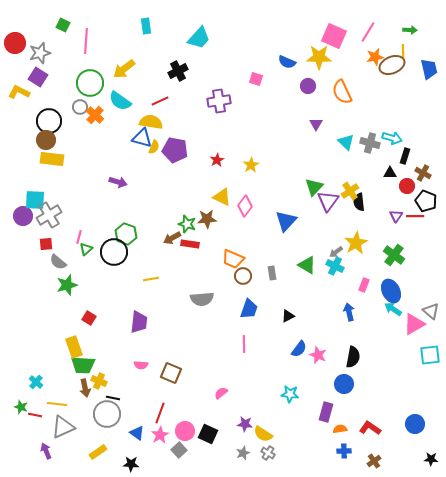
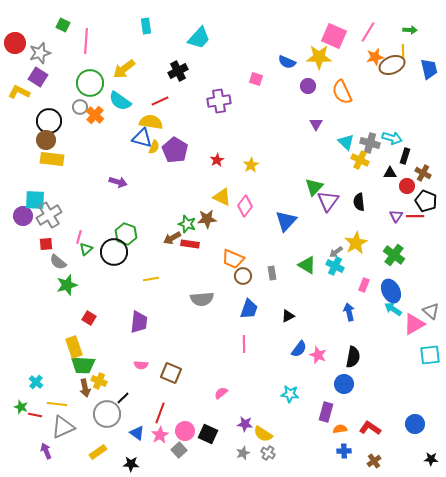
purple pentagon at (175, 150): rotated 20 degrees clockwise
yellow cross at (350, 191): moved 10 px right, 31 px up; rotated 30 degrees counterclockwise
black line at (113, 398): moved 10 px right; rotated 56 degrees counterclockwise
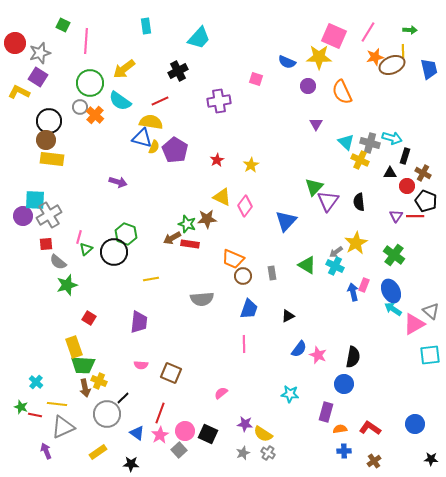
blue arrow at (349, 312): moved 4 px right, 20 px up
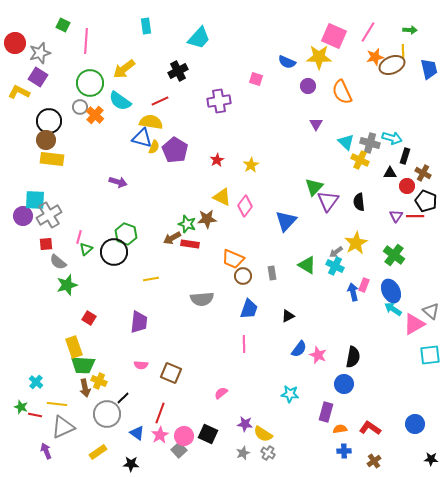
pink circle at (185, 431): moved 1 px left, 5 px down
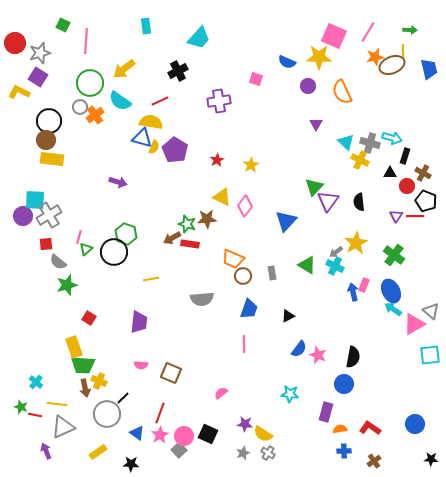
orange cross at (95, 115): rotated 12 degrees clockwise
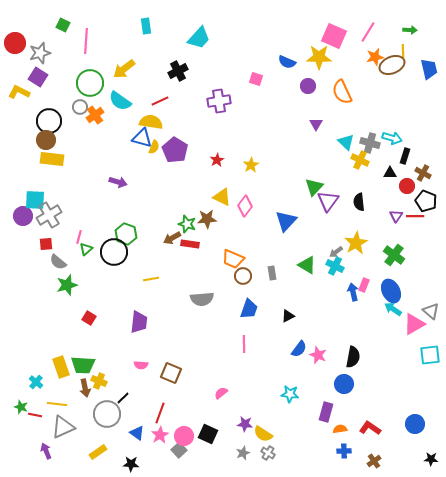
yellow rectangle at (74, 347): moved 13 px left, 20 px down
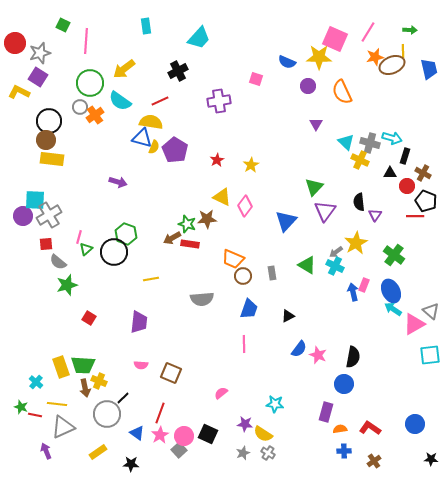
pink square at (334, 36): moved 1 px right, 3 px down
purple triangle at (328, 201): moved 3 px left, 10 px down
purple triangle at (396, 216): moved 21 px left, 1 px up
cyan star at (290, 394): moved 15 px left, 10 px down
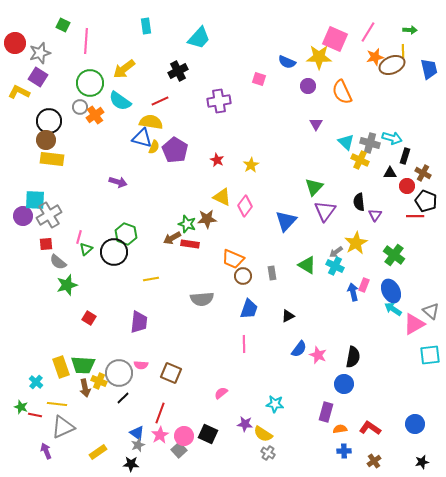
pink square at (256, 79): moved 3 px right
red star at (217, 160): rotated 16 degrees counterclockwise
gray circle at (107, 414): moved 12 px right, 41 px up
gray star at (243, 453): moved 105 px left, 8 px up
black star at (431, 459): moved 9 px left, 3 px down; rotated 16 degrees counterclockwise
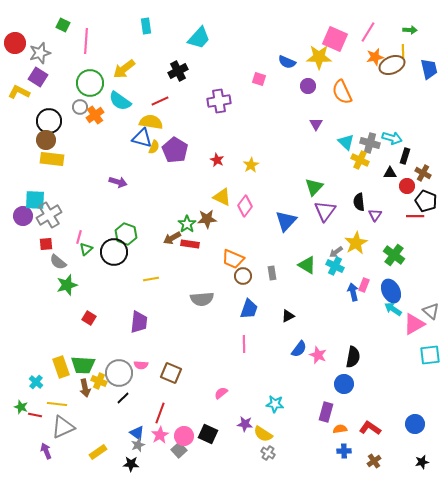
green star at (187, 224): rotated 18 degrees clockwise
